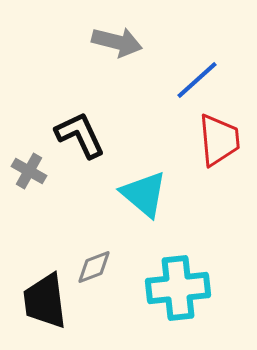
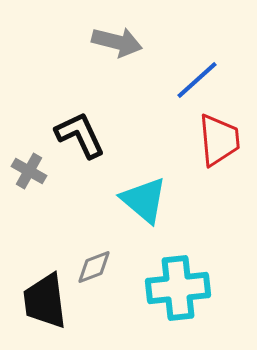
cyan triangle: moved 6 px down
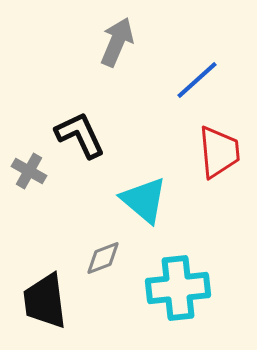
gray arrow: rotated 81 degrees counterclockwise
red trapezoid: moved 12 px down
gray diamond: moved 9 px right, 9 px up
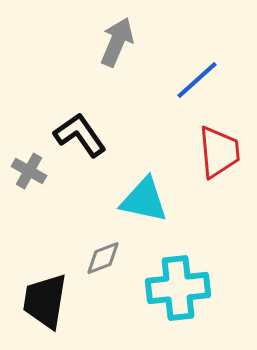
black L-shape: rotated 10 degrees counterclockwise
cyan triangle: rotated 28 degrees counterclockwise
black trapezoid: rotated 16 degrees clockwise
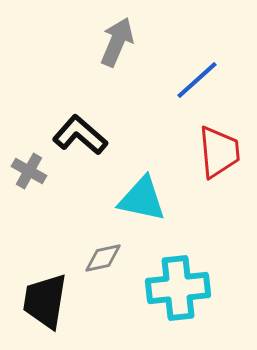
black L-shape: rotated 14 degrees counterclockwise
cyan triangle: moved 2 px left, 1 px up
gray diamond: rotated 9 degrees clockwise
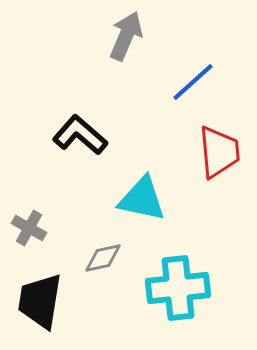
gray arrow: moved 9 px right, 6 px up
blue line: moved 4 px left, 2 px down
gray cross: moved 57 px down
black trapezoid: moved 5 px left
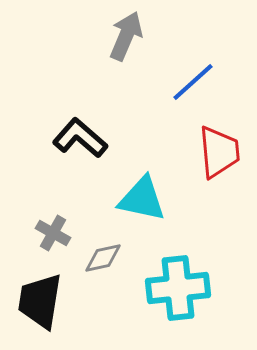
black L-shape: moved 3 px down
gray cross: moved 24 px right, 5 px down
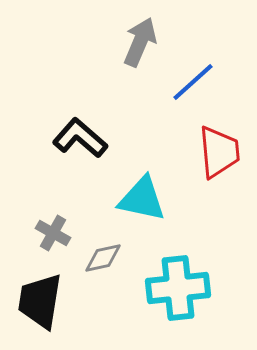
gray arrow: moved 14 px right, 6 px down
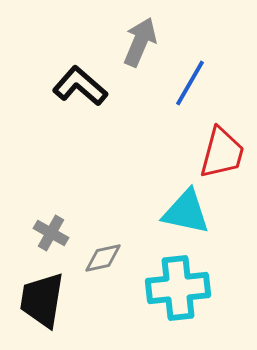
blue line: moved 3 px left, 1 px down; rotated 18 degrees counterclockwise
black L-shape: moved 52 px up
red trapezoid: moved 3 px right, 1 px down; rotated 20 degrees clockwise
cyan triangle: moved 44 px right, 13 px down
gray cross: moved 2 px left
black trapezoid: moved 2 px right, 1 px up
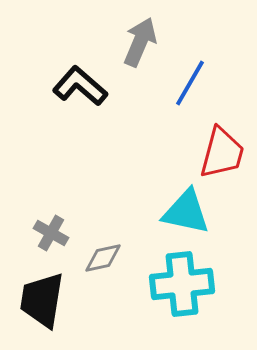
cyan cross: moved 4 px right, 4 px up
